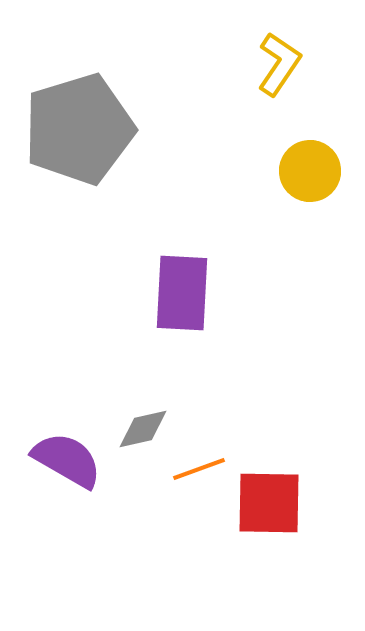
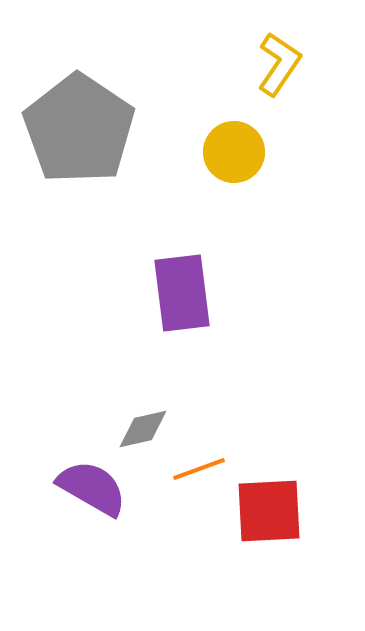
gray pentagon: rotated 21 degrees counterclockwise
yellow circle: moved 76 px left, 19 px up
purple rectangle: rotated 10 degrees counterclockwise
purple semicircle: moved 25 px right, 28 px down
red square: moved 8 px down; rotated 4 degrees counterclockwise
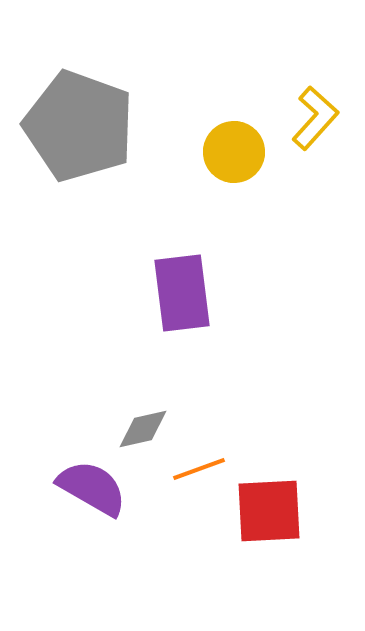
yellow L-shape: moved 36 px right, 54 px down; rotated 8 degrees clockwise
gray pentagon: moved 3 px up; rotated 14 degrees counterclockwise
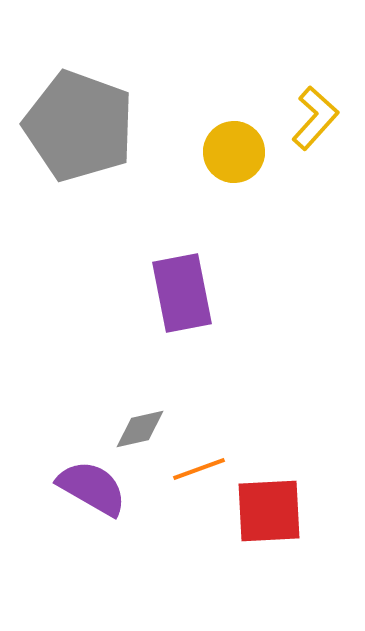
purple rectangle: rotated 4 degrees counterclockwise
gray diamond: moved 3 px left
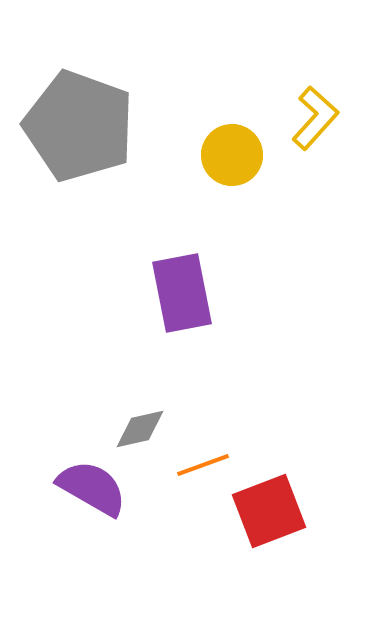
yellow circle: moved 2 px left, 3 px down
orange line: moved 4 px right, 4 px up
red square: rotated 18 degrees counterclockwise
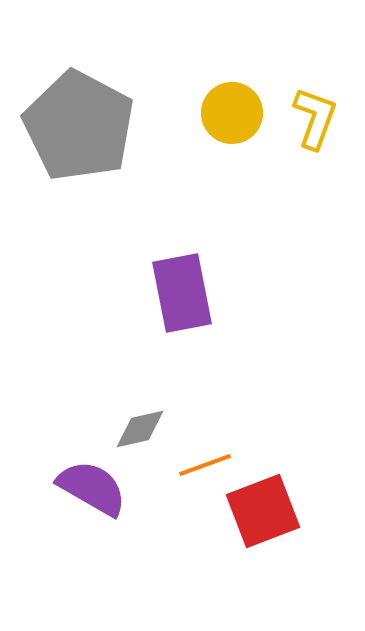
yellow L-shape: rotated 22 degrees counterclockwise
gray pentagon: rotated 8 degrees clockwise
yellow circle: moved 42 px up
orange line: moved 2 px right
red square: moved 6 px left
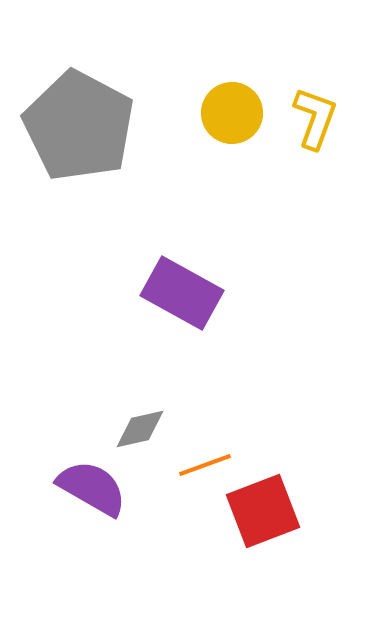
purple rectangle: rotated 50 degrees counterclockwise
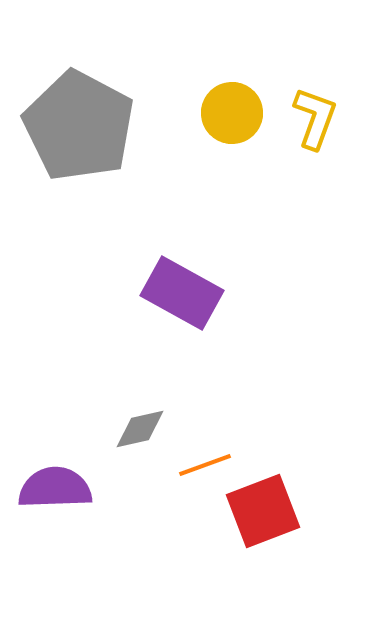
purple semicircle: moved 37 px left; rotated 32 degrees counterclockwise
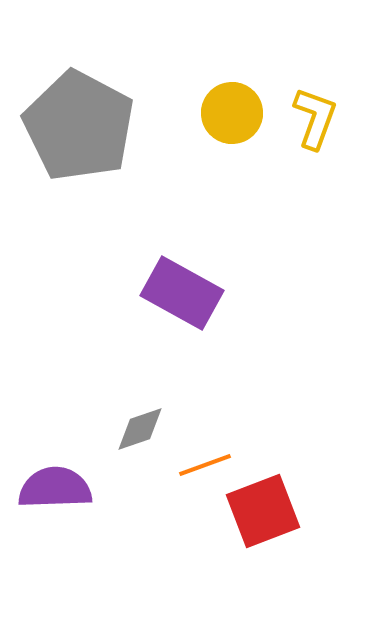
gray diamond: rotated 6 degrees counterclockwise
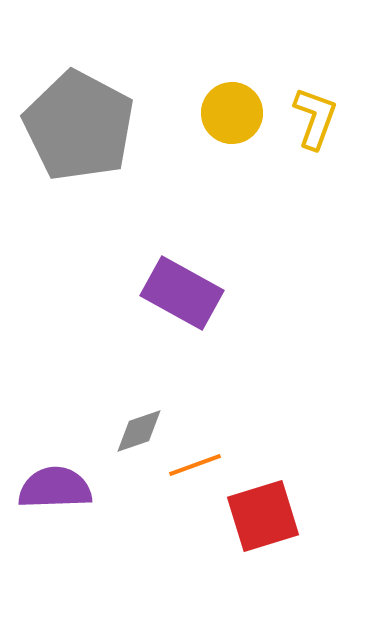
gray diamond: moved 1 px left, 2 px down
orange line: moved 10 px left
red square: moved 5 px down; rotated 4 degrees clockwise
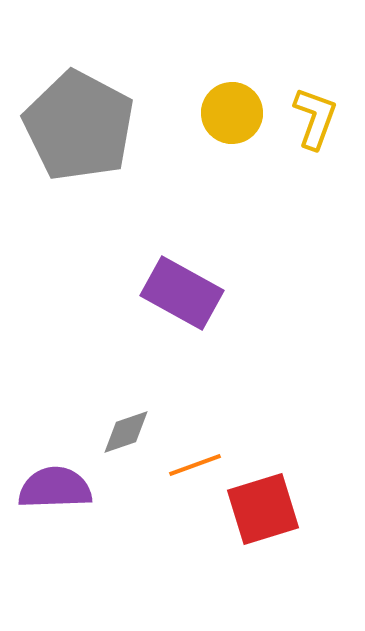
gray diamond: moved 13 px left, 1 px down
red square: moved 7 px up
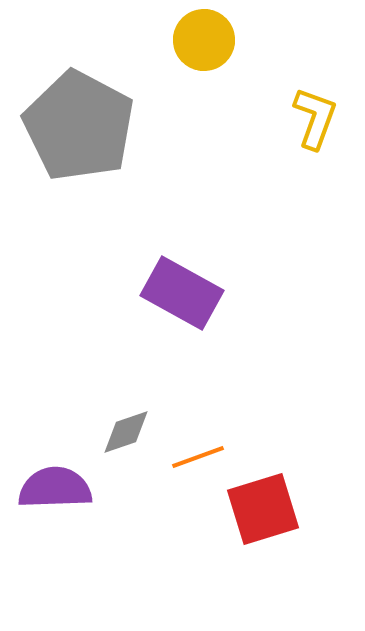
yellow circle: moved 28 px left, 73 px up
orange line: moved 3 px right, 8 px up
